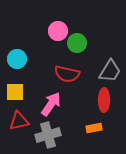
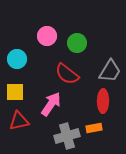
pink circle: moved 11 px left, 5 px down
red semicircle: rotated 25 degrees clockwise
red ellipse: moved 1 px left, 1 px down
gray cross: moved 19 px right, 1 px down
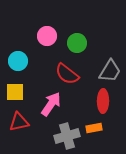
cyan circle: moved 1 px right, 2 px down
red triangle: moved 1 px down
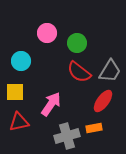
pink circle: moved 3 px up
cyan circle: moved 3 px right
red semicircle: moved 12 px right, 2 px up
red ellipse: rotated 35 degrees clockwise
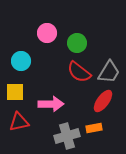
gray trapezoid: moved 1 px left, 1 px down
pink arrow: rotated 55 degrees clockwise
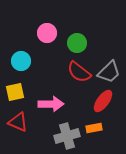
gray trapezoid: rotated 15 degrees clockwise
yellow square: rotated 12 degrees counterclockwise
red triangle: moved 1 px left; rotated 35 degrees clockwise
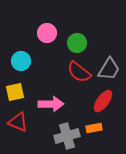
gray trapezoid: moved 3 px up; rotated 15 degrees counterclockwise
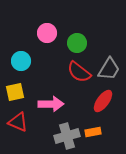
orange rectangle: moved 1 px left, 4 px down
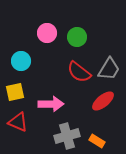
green circle: moved 6 px up
red ellipse: rotated 15 degrees clockwise
orange rectangle: moved 4 px right, 9 px down; rotated 42 degrees clockwise
